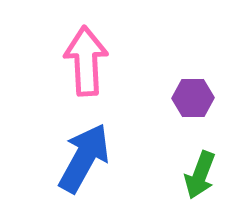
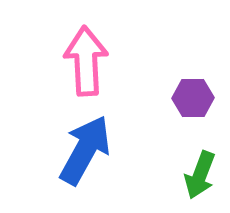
blue arrow: moved 1 px right, 8 px up
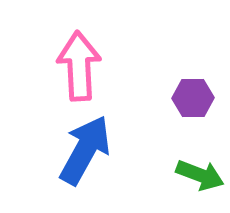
pink arrow: moved 7 px left, 5 px down
green arrow: rotated 90 degrees counterclockwise
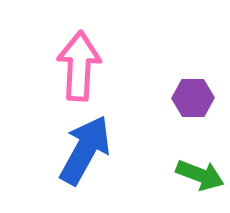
pink arrow: rotated 6 degrees clockwise
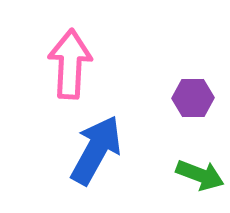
pink arrow: moved 9 px left, 2 px up
blue arrow: moved 11 px right
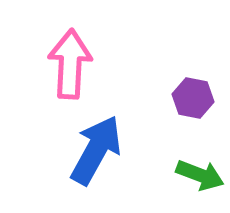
purple hexagon: rotated 12 degrees clockwise
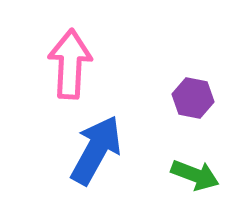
green arrow: moved 5 px left
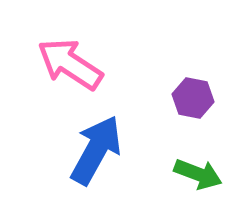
pink arrow: rotated 60 degrees counterclockwise
green arrow: moved 3 px right, 1 px up
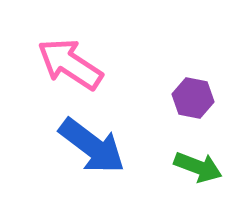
blue arrow: moved 4 px left, 4 px up; rotated 98 degrees clockwise
green arrow: moved 7 px up
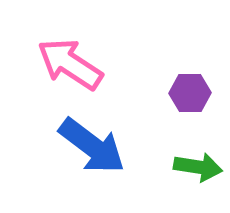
purple hexagon: moved 3 px left, 5 px up; rotated 12 degrees counterclockwise
green arrow: rotated 12 degrees counterclockwise
